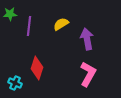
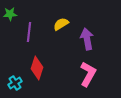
purple line: moved 6 px down
cyan cross: rotated 32 degrees clockwise
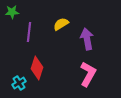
green star: moved 2 px right, 2 px up
cyan cross: moved 4 px right
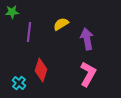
red diamond: moved 4 px right, 2 px down
cyan cross: rotated 16 degrees counterclockwise
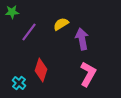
purple line: rotated 30 degrees clockwise
purple arrow: moved 5 px left
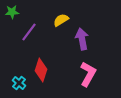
yellow semicircle: moved 4 px up
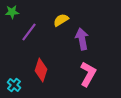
cyan cross: moved 5 px left, 2 px down
